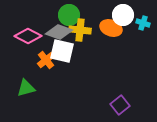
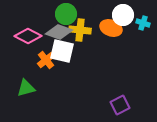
green circle: moved 3 px left, 1 px up
purple square: rotated 12 degrees clockwise
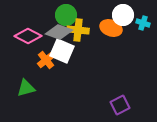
green circle: moved 1 px down
yellow cross: moved 2 px left
white square: rotated 10 degrees clockwise
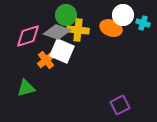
gray diamond: moved 2 px left
pink diamond: rotated 44 degrees counterclockwise
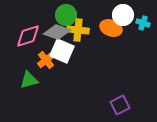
green triangle: moved 3 px right, 8 px up
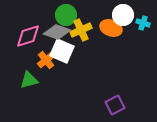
yellow cross: moved 3 px right; rotated 30 degrees counterclockwise
purple square: moved 5 px left
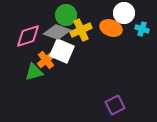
white circle: moved 1 px right, 2 px up
cyan cross: moved 1 px left, 6 px down
green triangle: moved 5 px right, 8 px up
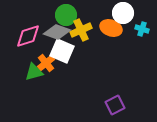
white circle: moved 1 px left
orange cross: moved 3 px down
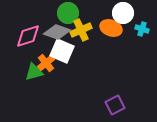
green circle: moved 2 px right, 2 px up
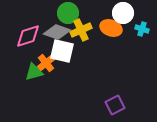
white square: rotated 10 degrees counterclockwise
